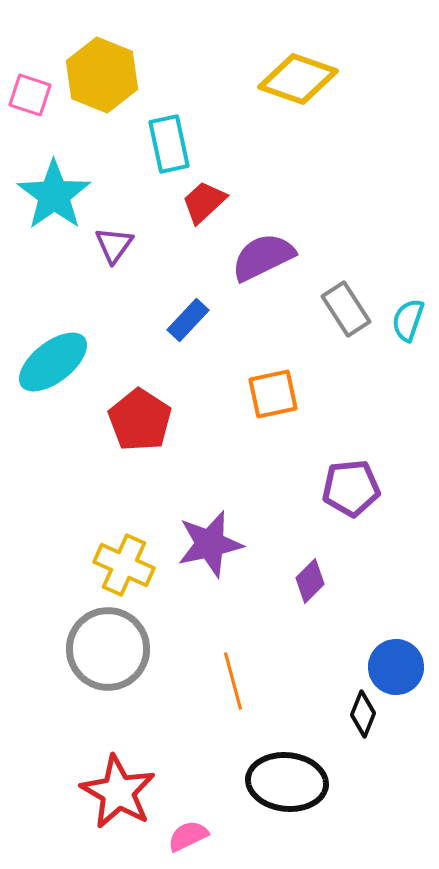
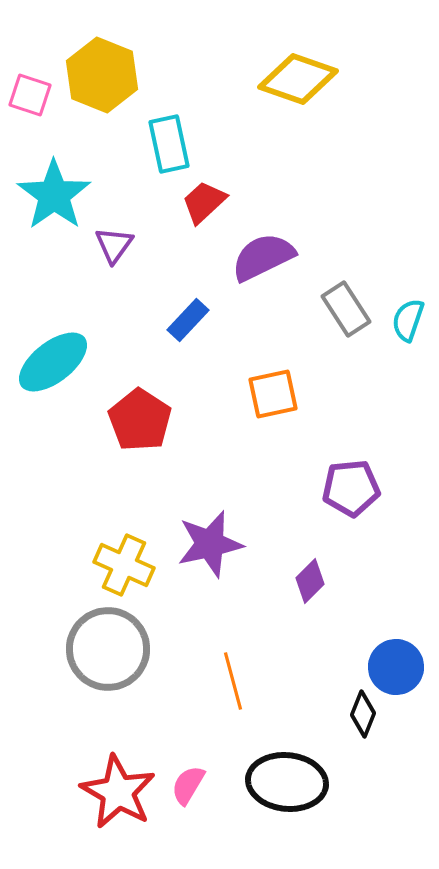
pink semicircle: moved 51 px up; rotated 33 degrees counterclockwise
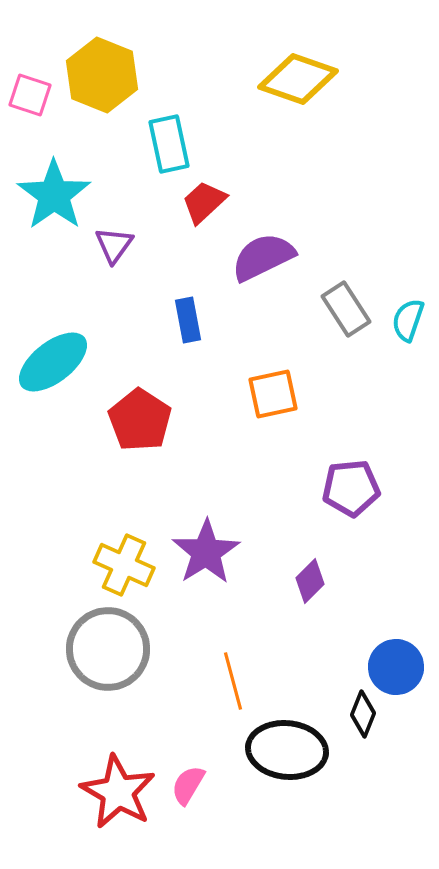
blue rectangle: rotated 54 degrees counterclockwise
purple star: moved 4 px left, 8 px down; rotated 20 degrees counterclockwise
black ellipse: moved 32 px up
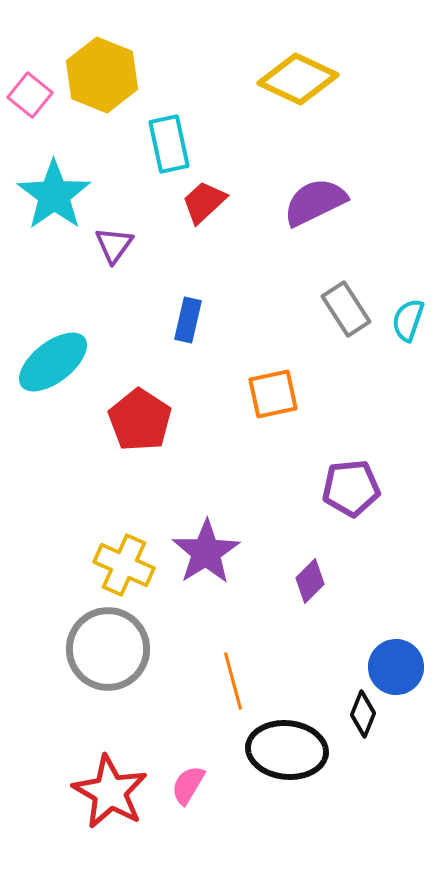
yellow diamond: rotated 6 degrees clockwise
pink square: rotated 21 degrees clockwise
purple semicircle: moved 52 px right, 55 px up
blue rectangle: rotated 24 degrees clockwise
red star: moved 8 px left
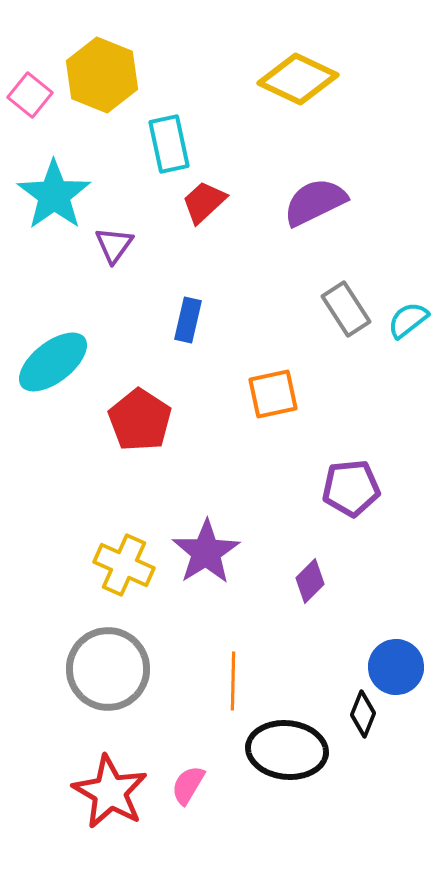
cyan semicircle: rotated 33 degrees clockwise
gray circle: moved 20 px down
orange line: rotated 16 degrees clockwise
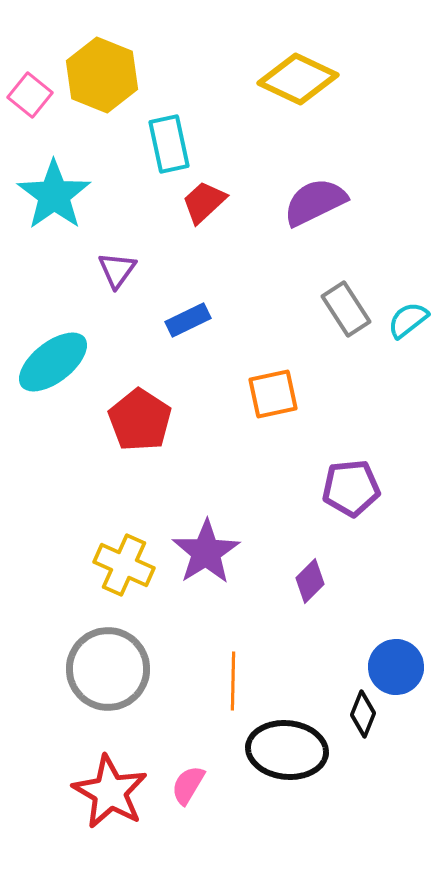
purple triangle: moved 3 px right, 25 px down
blue rectangle: rotated 51 degrees clockwise
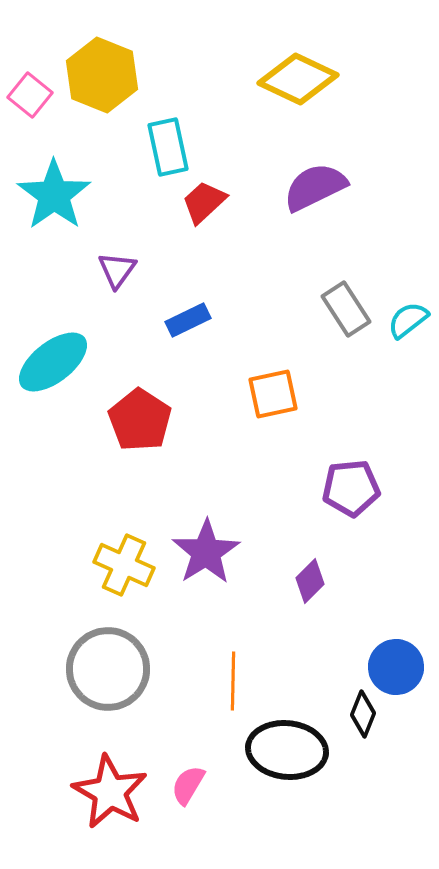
cyan rectangle: moved 1 px left, 3 px down
purple semicircle: moved 15 px up
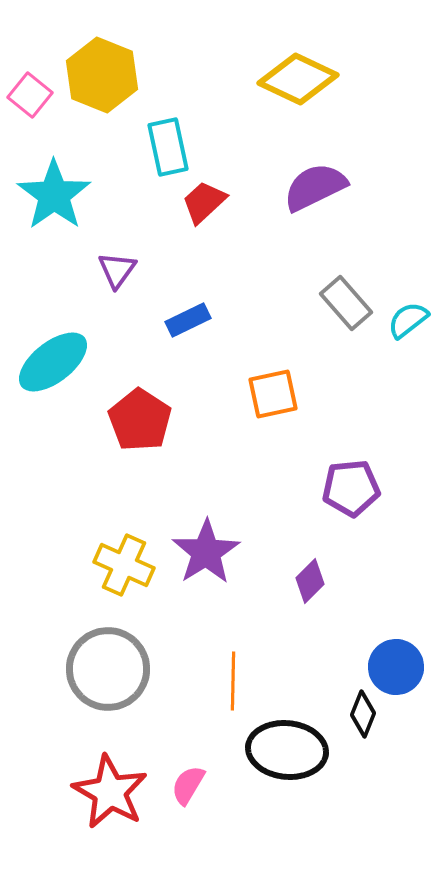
gray rectangle: moved 6 px up; rotated 8 degrees counterclockwise
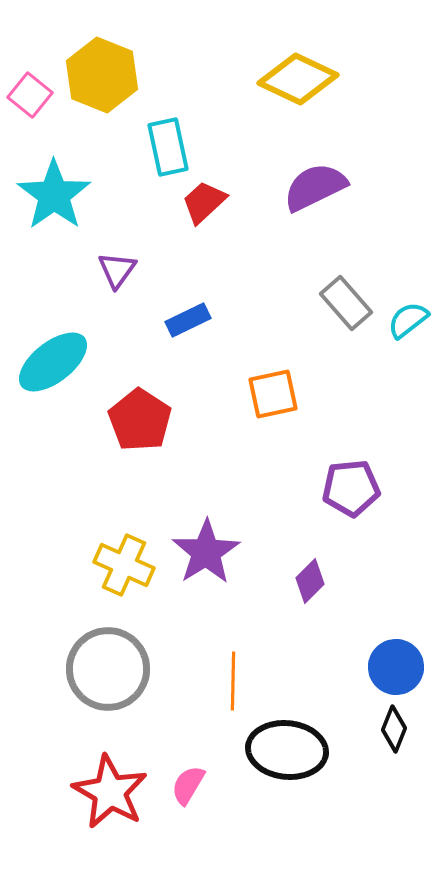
black diamond: moved 31 px right, 15 px down
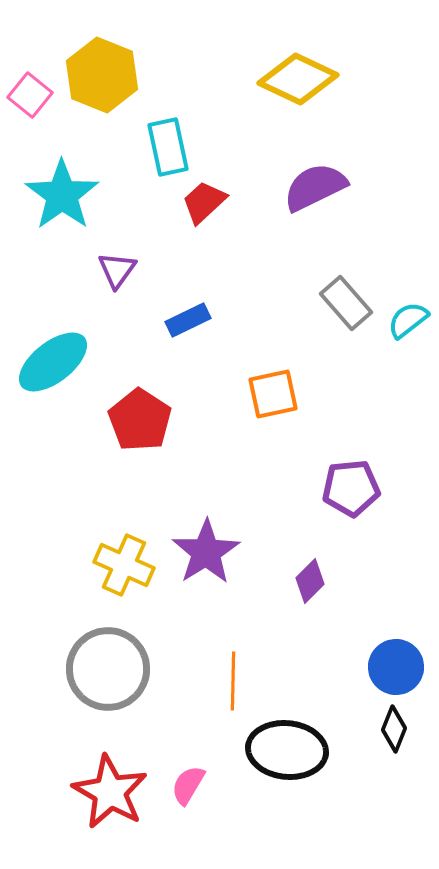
cyan star: moved 8 px right
